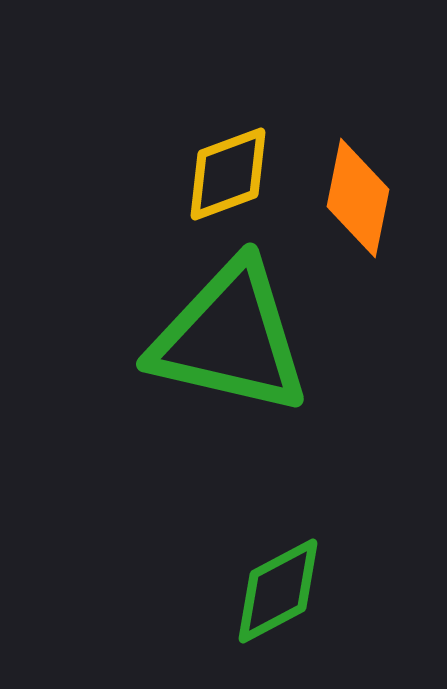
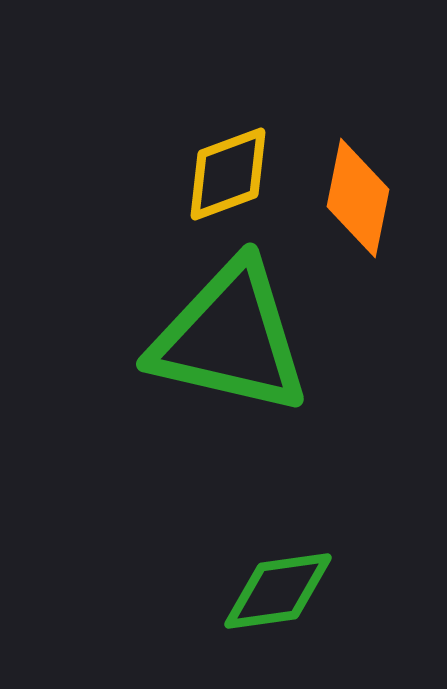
green diamond: rotated 20 degrees clockwise
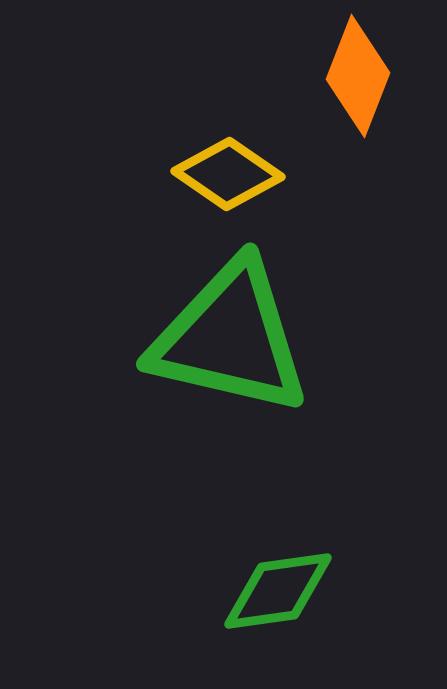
yellow diamond: rotated 55 degrees clockwise
orange diamond: moved 122 px up; rotated 10 degrees clockwise
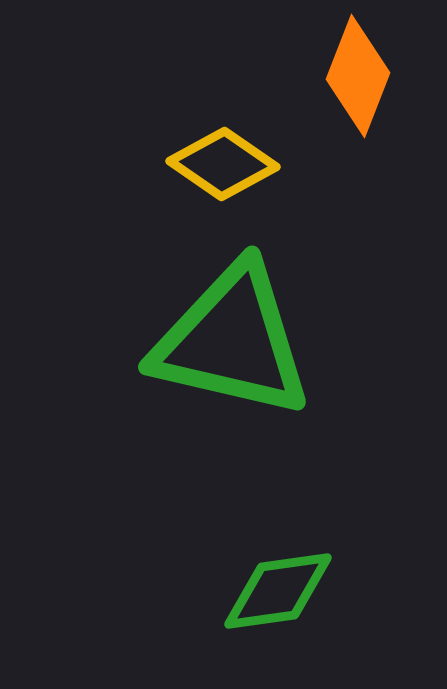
yellow diamond: moved 5 px left, 10 px up
green triangle: moved 2 px right, 3 px down
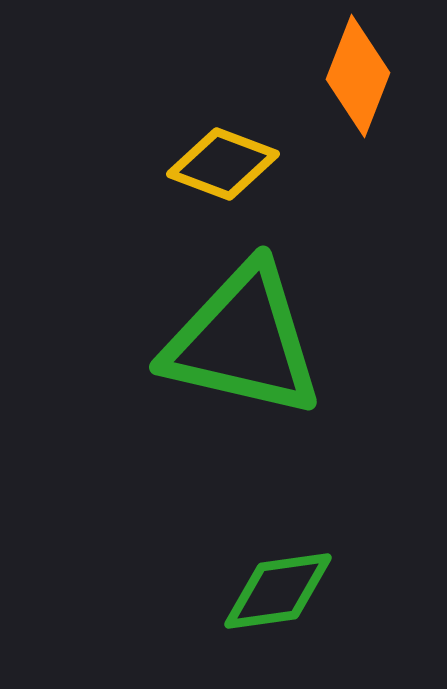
yellow diamond: rotated 14 degrees counterclockwise
green triangle: moved 11 px right
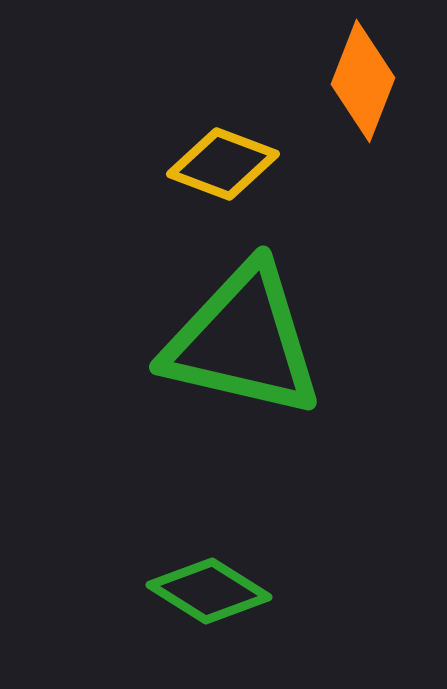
orange diamond: moved 5 px right, 5 px down
green diamond: moved 69 px left; rotated 40 degrees clockwise
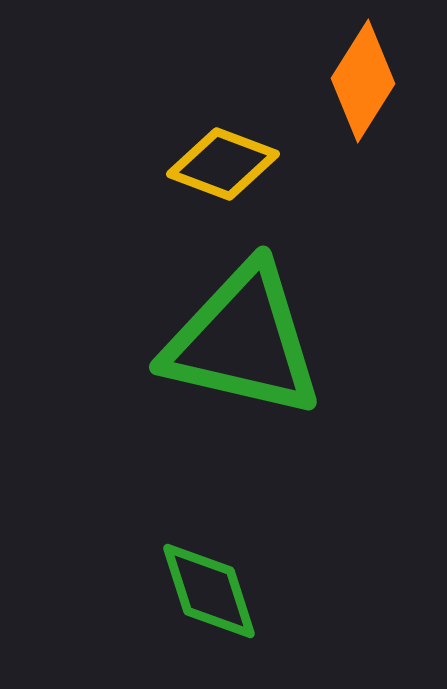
orange diamond: rotated 11 degrees clockwise
green diamond: rotated 40 degrees clockwise
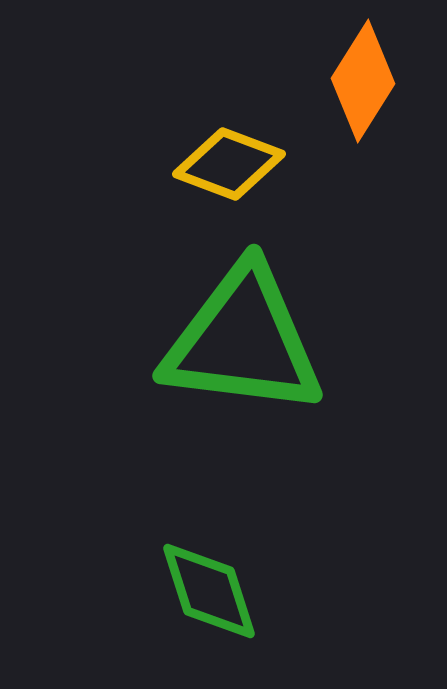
yellow diamond: moved 6 px right
green triangle: rotated 6 degrees counterclockwise
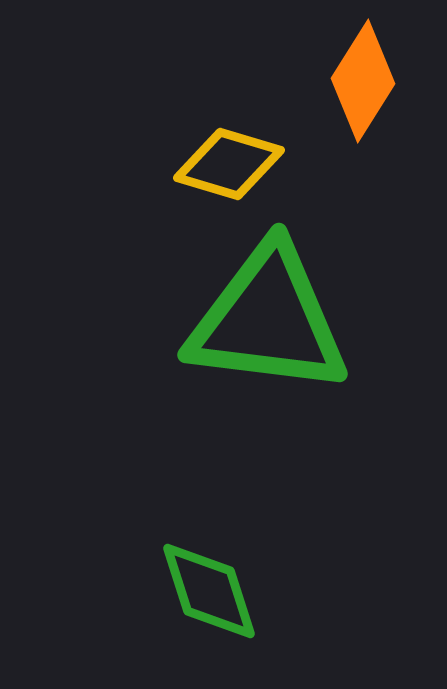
yellow diamond: rotated 4 degrees counterclockwise
green triangle: moved 25 px right, 21 px up
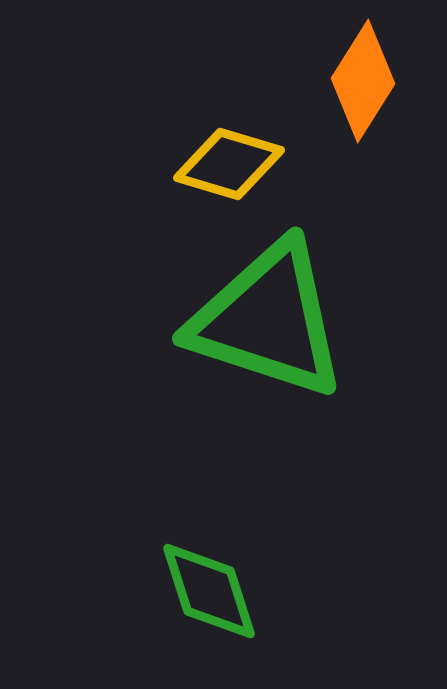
green triangle: rotated 11 degrees clockwise
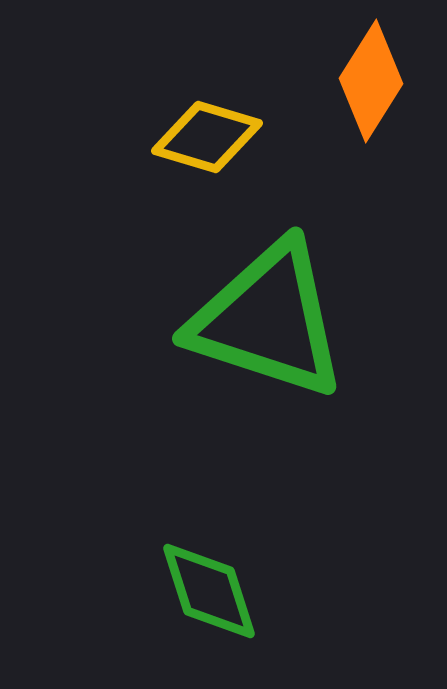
orange diamond: moved 8 px right
yellow diamond: moved 22 px left, 27 px up
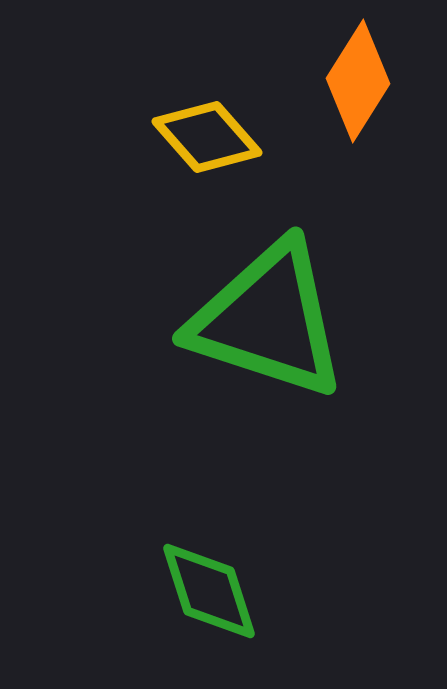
orange diamond: moved 13 px left
yellow diamond: rotated 32 degrees clockwise
